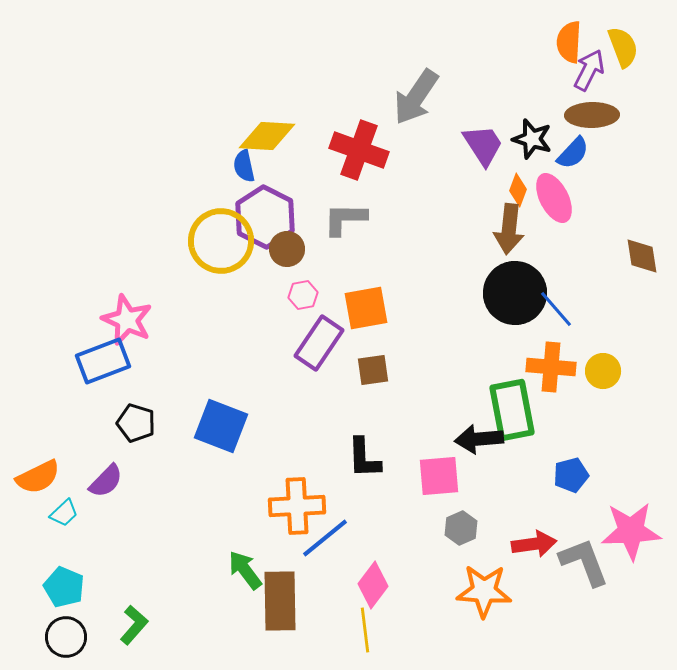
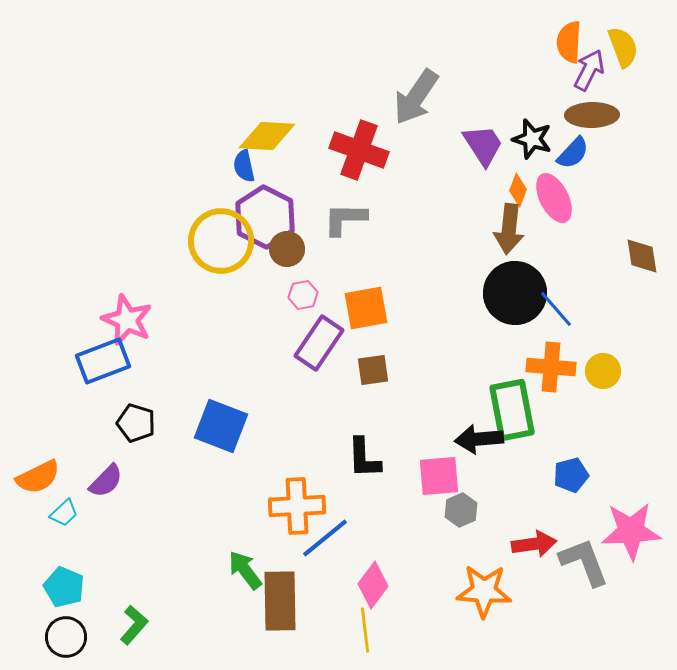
gray hexagon at (461, 528): moved 18 px up
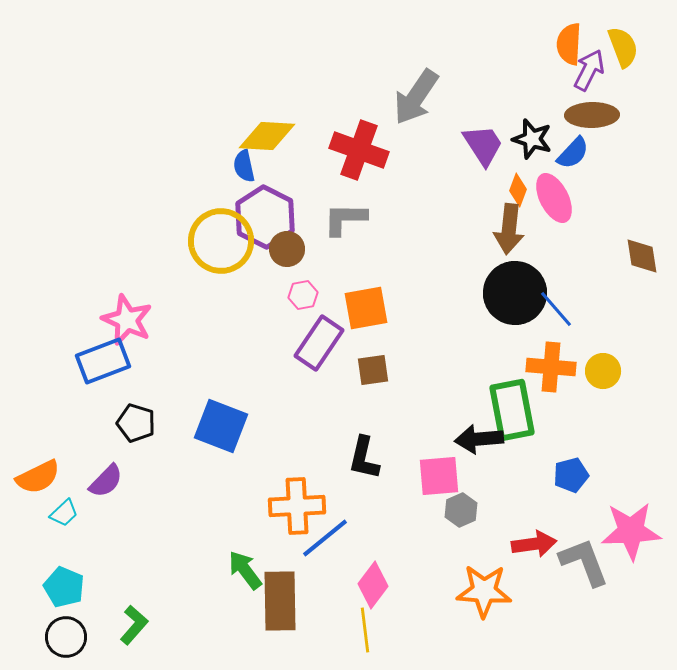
orange semicircle at (569, 42): moved 2 px down
black L-shape at (364, 458): rotated 15 degrees clockwise
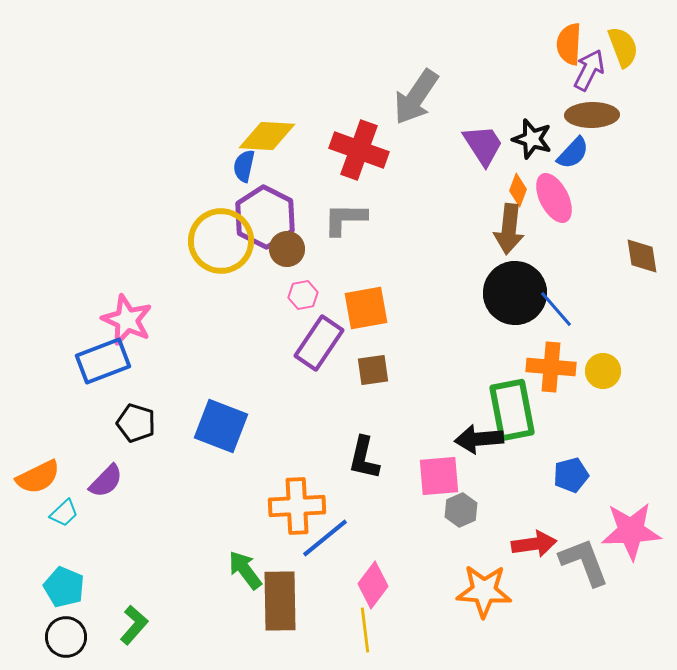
blue semicircle at (244, 166): rotated 24 degrees clockwise
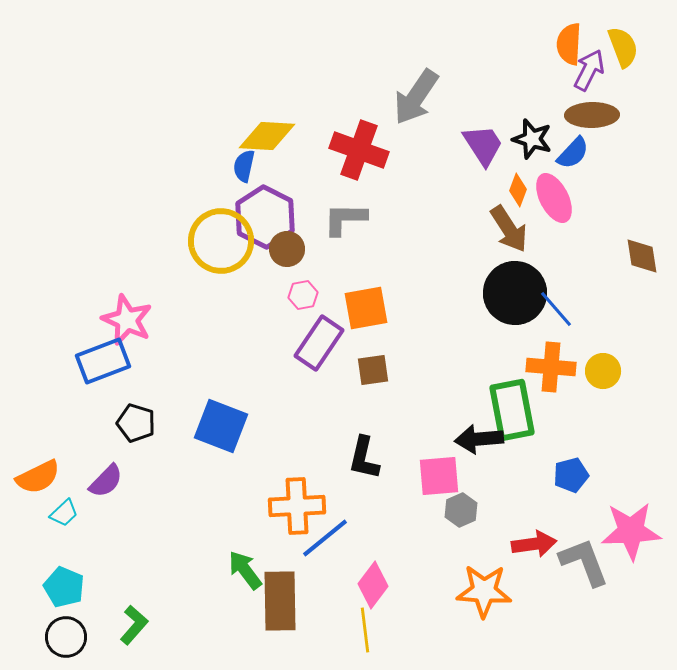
brown arrow at (509, 229): rotated 39 degrees counterclockwise
